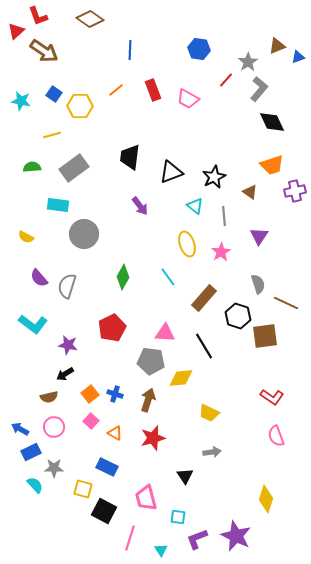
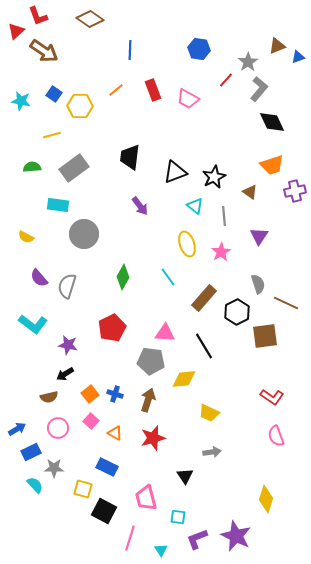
black triangle at (171, 172): moved 4 px right
black hexagon at (238, 316): moved 1 px left, 4 px up; rotated 15 degrees clockwise
yellow diamond at (181, 378): moved 3 px right, 1 px down
pink circle at (54, 427): moved 4 px right, 1 px down
blue arrow at (20, 429): moved 3 px left; rotated 120 degrees clockwise
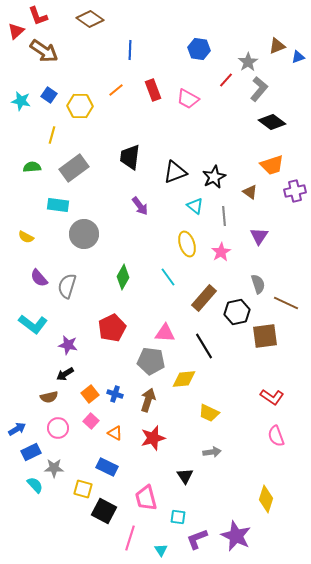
blue square at (54, 94): moved 5 px left, 1 px down
black diamond at (272, 122): rotated 28 degrees counterclockwise
yellow line at (52, 135): rotated 60 degrees counterclockwise
black hexagon at (237, 312): rotated 15 degrees clockwise
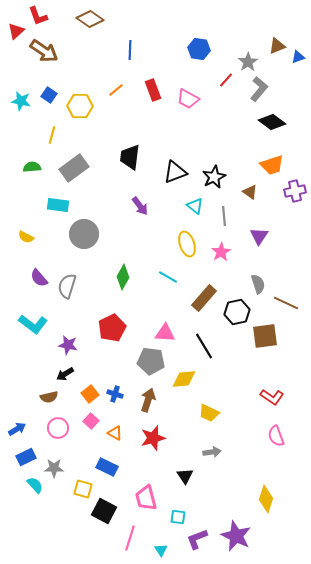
cyan line at (168, 277): rotated 24 degrees counterclockwise
blue rectangle at (31, 452): moved 5 px left, 5 px down
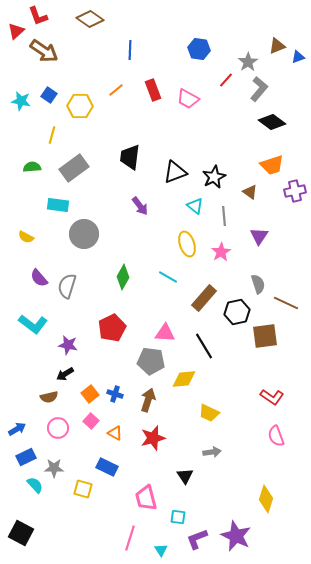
black square at (104, 511): moved 83 px left, 22 px down
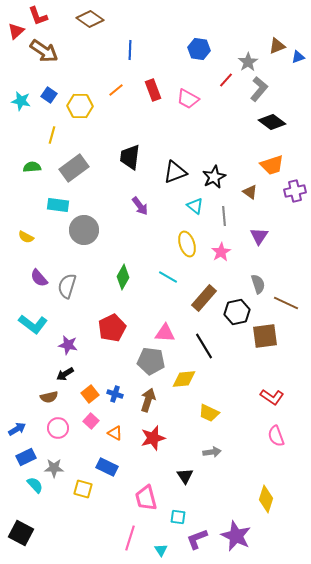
gray circle at (84, 234): moved 4 px up
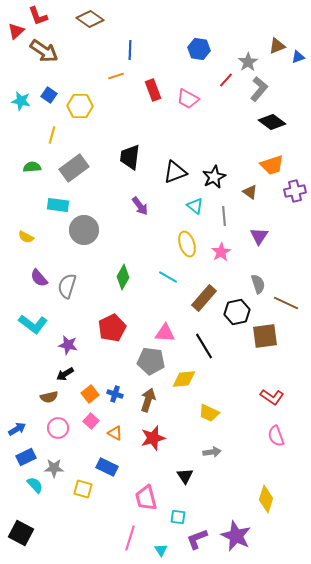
orange line at (116, 90): moved 14 px up; rotated 21 degrees clockwise
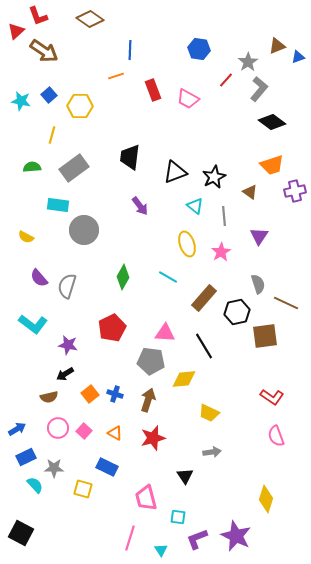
blue square at (49, 95): rotated 14 degrees clockwise
pink square at (91, 421): moved 7 px left, 10 px down
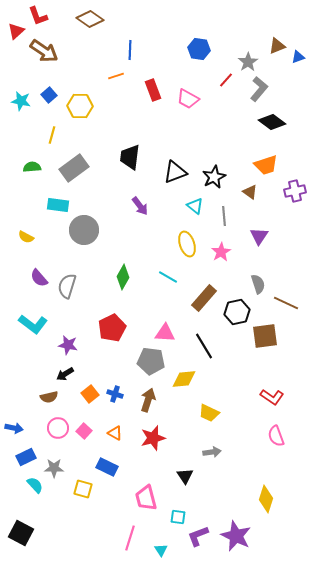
orange trapezoid at (272, 165): moved 6 px left
blue arrow at (17, 429): moved 3 px left, 1 px up; rotated 42 degrees clockwise
purple L-shape at (197, 539): moved 1 px right, 3 px up
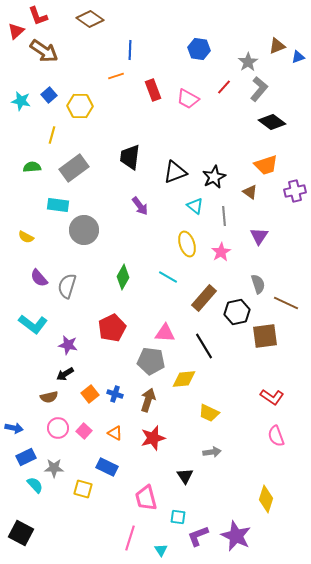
red line at (226, 80): moved 2 px left, 7 px down
